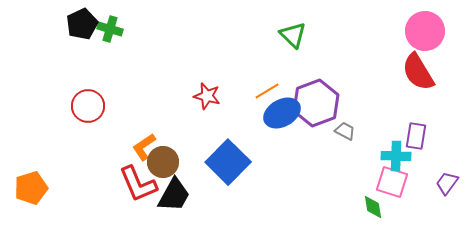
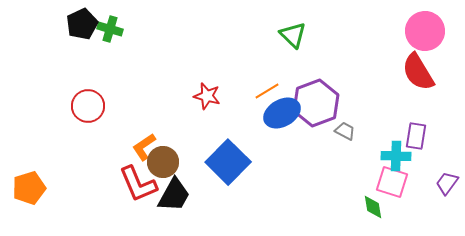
orange pentagon: moved 2 px left
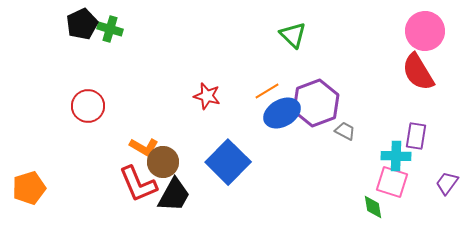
orange L-shape: rotated 116 degrees counterclockwise
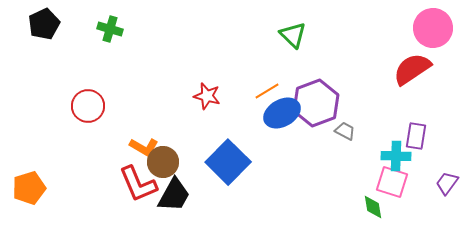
black pentagon: moved 38 px left
pink circle: moved 8 px right, 3 px up
red semicircle: moved 6 px left, 3 px up; rotated 87 degrees clockwise
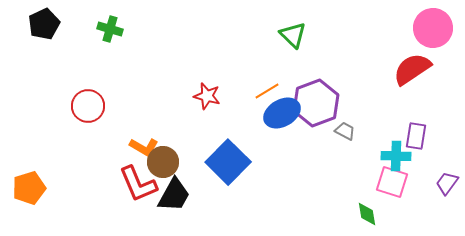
green diamond: moved 6 px left, 7 px down
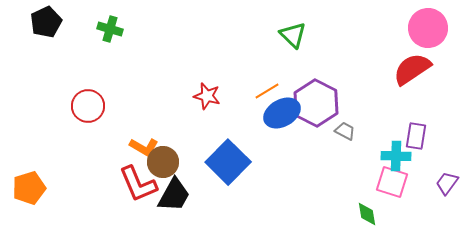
black pentagon: moved 2 px right, 2 px up
pink circle: moved 5 px left
purple hexagon: rotated 12 degrees counterclockwise
